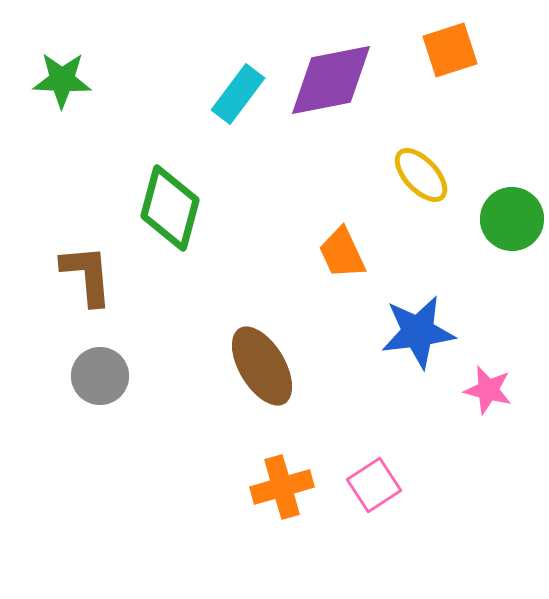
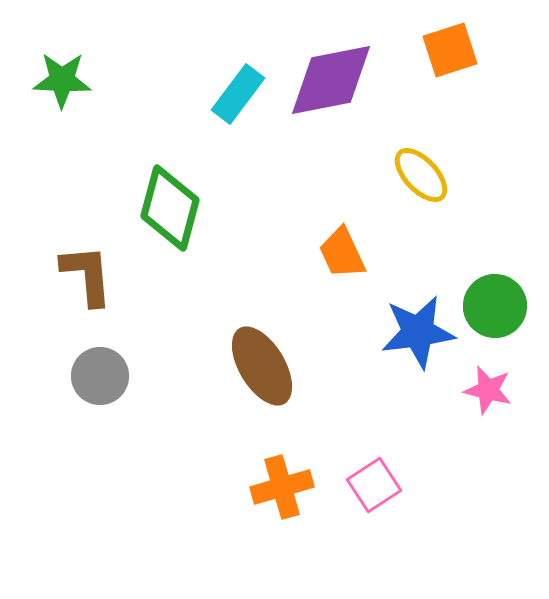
green circle: moved 17 px left, 87 px down
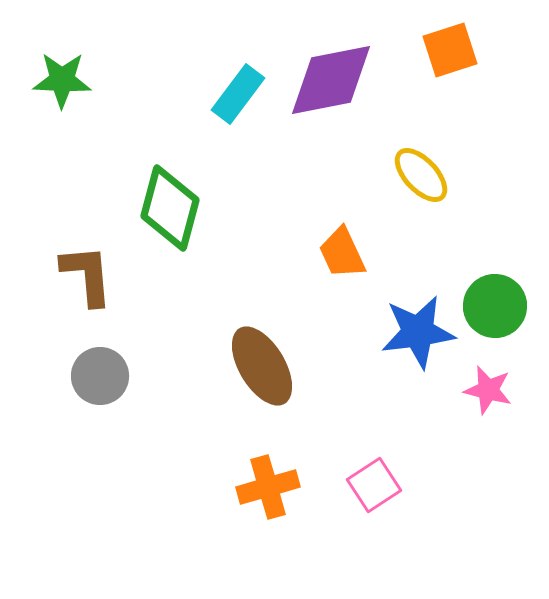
orange cross: moved 14 px left
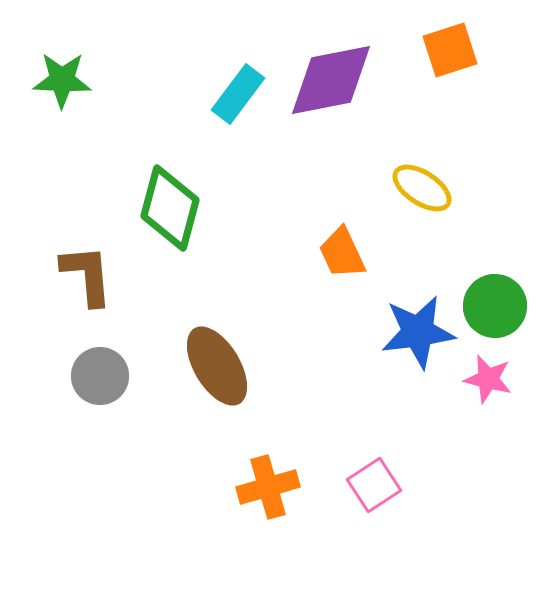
yellow ellipse: moved 1 px right, 13 px down; rotated 14 degrees counterclockwise
brown ellipse: moved 45 px left
pink star: moved 11 px up
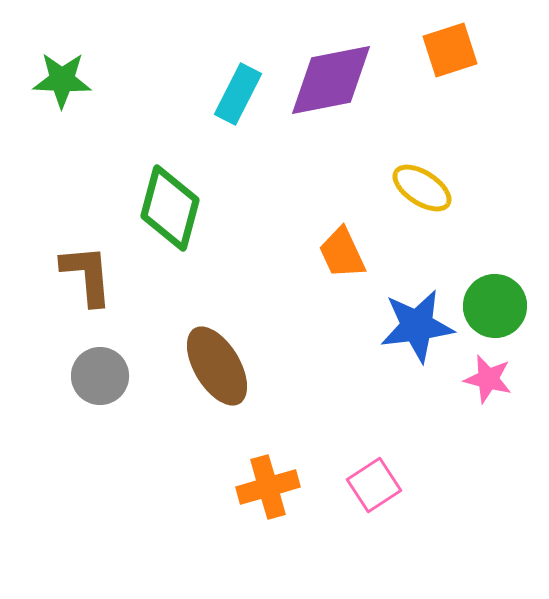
cyan rectangle: rotated 10 degrees counterclockwise
blue star: moved 1 px left, 6 px up
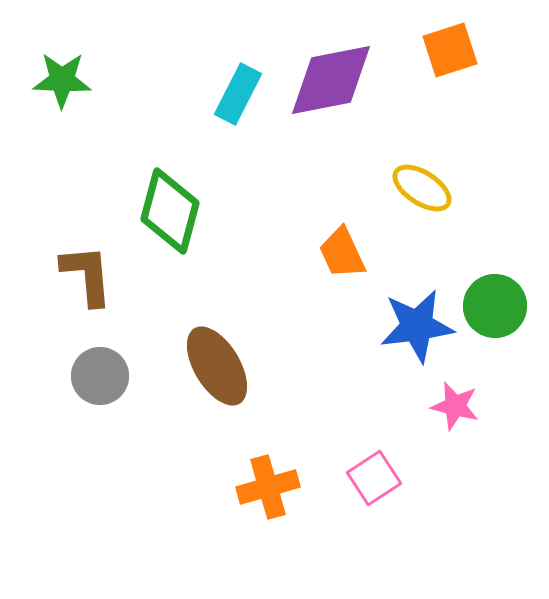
green diamond: moved 3 px down
pink star: moved 33 px left, 27 px down
pink square: moved 7 px up
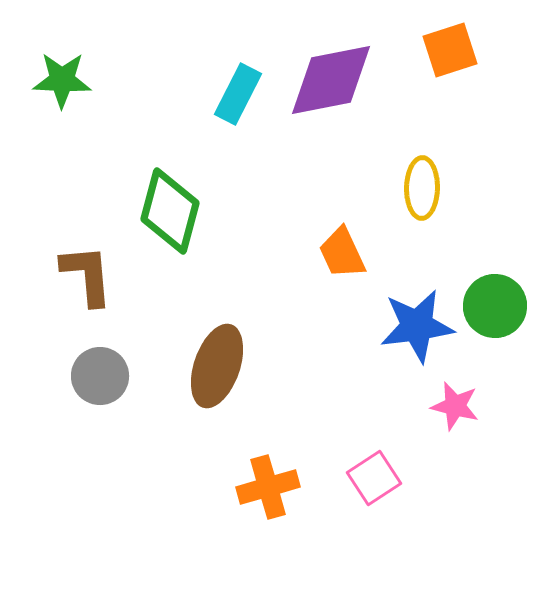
yellow ellipse: rotated 58 degrees clockwise
brown ellipse: rotated 50 degrees clockwise
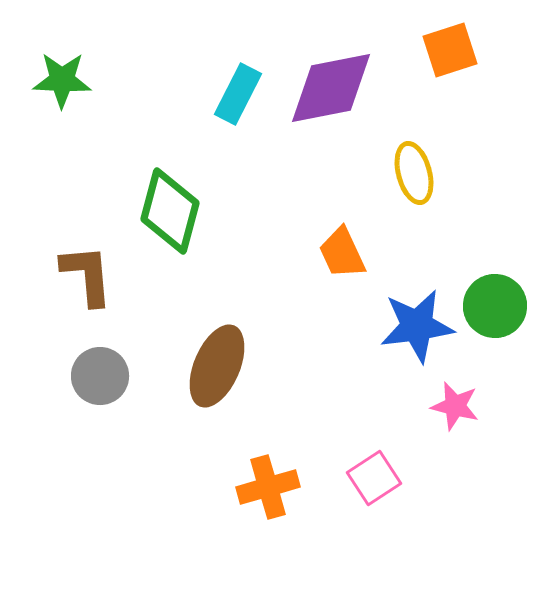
purple diamond: moved 8 px down
yellow ellipse: moved 8 px left, 15 px up; rotated 16 degrees counterclockwise
brown ellipse: rotated 4 degrees clockwise
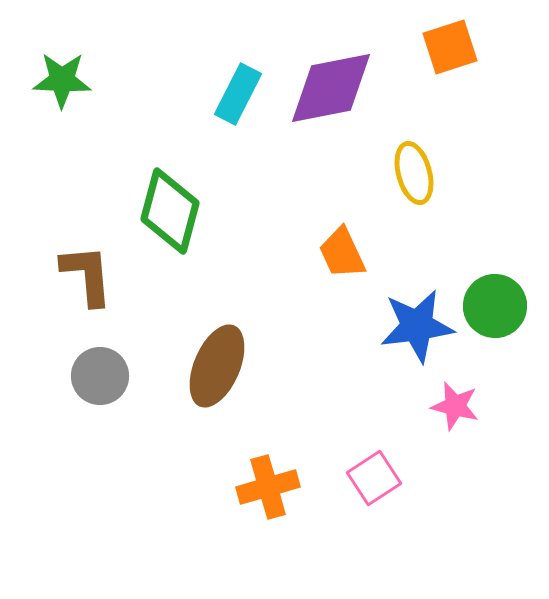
orange square: moved 3 px up
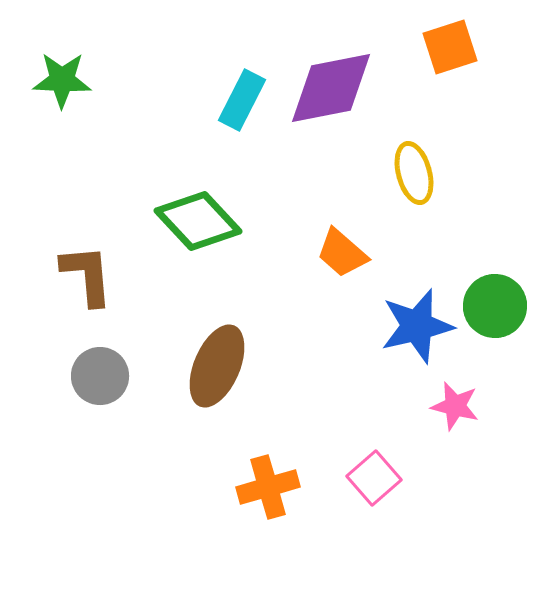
cyan rectangle: moved 4 px right, 6 px down
green diamond: moved 28 px right, 10 px down; rotated 58 degrees counterclockwise
orange trapezoid: rotated 24 degrees counterclockwise
blue star: rotated 6 degrees counterclockwise
pink square: rotated 8 degrees counterclockwise
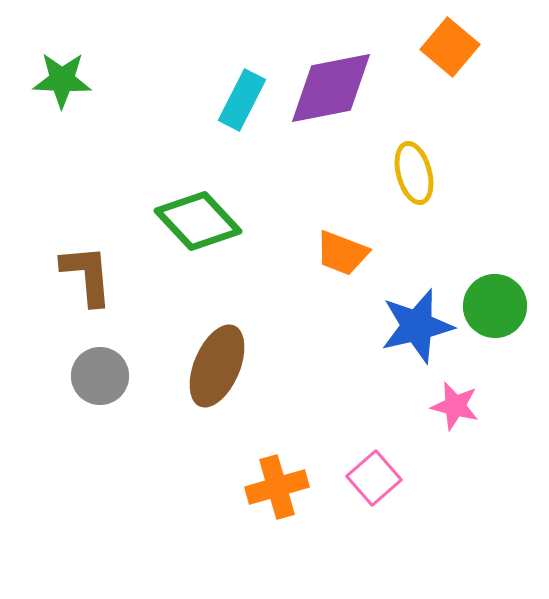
orange square: rotated 32 degrees counterclockwise
orange trapezoid: rotated 20 degrees counterclockwise
orange cross: moved 9 px right
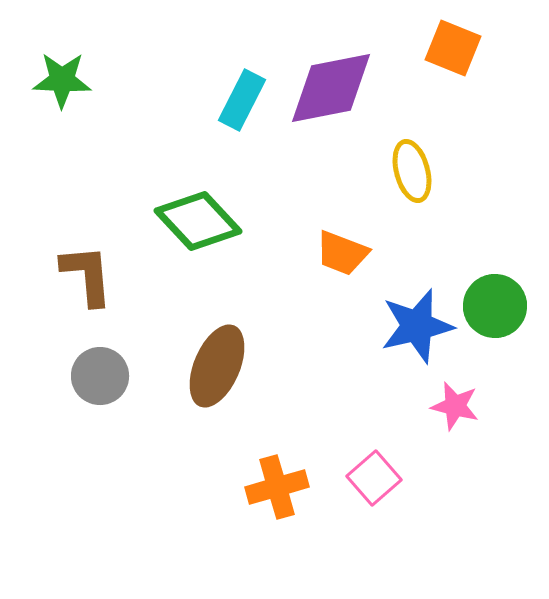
orange square: moved 3 px right, 1 px down; rotated 18 degrees counterclockwise
yellow ellipse: moved 2 px left, 2 px up
